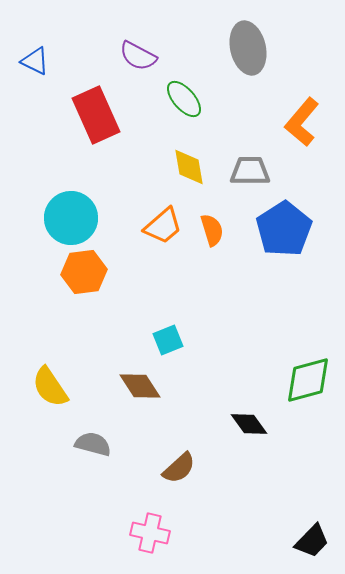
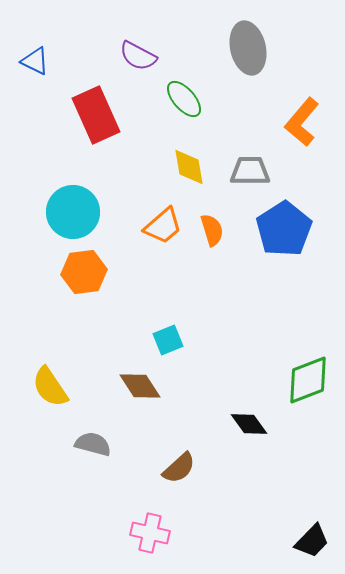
cyan circle: moved 2 px right, 6 px up
green diamond: rotated 6 degrees counterclockwise
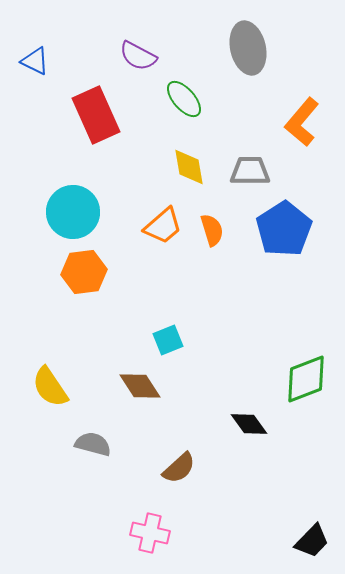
green diamond: moved 2 px left, 1 px up
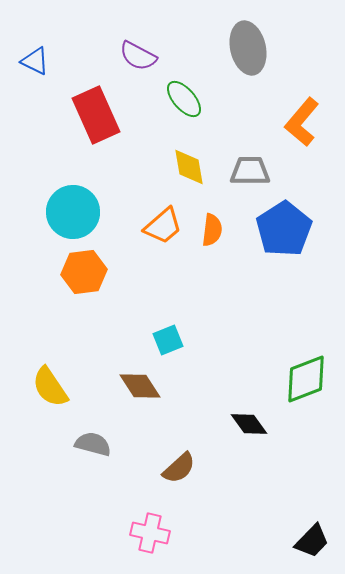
orange semicircle: rotated 24 degrees clockwise
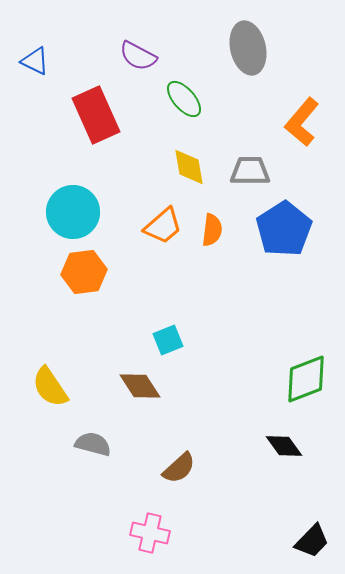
black diamond: moved 35 px right, 22 px down
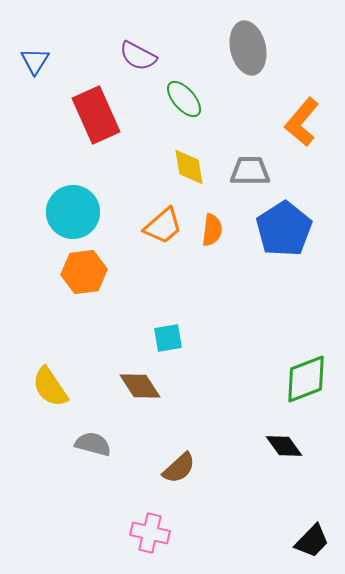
blue triangle: rotated 36 degrees clockwise
cyan square: moved 2 px up; rotated 12 degrees clockwise
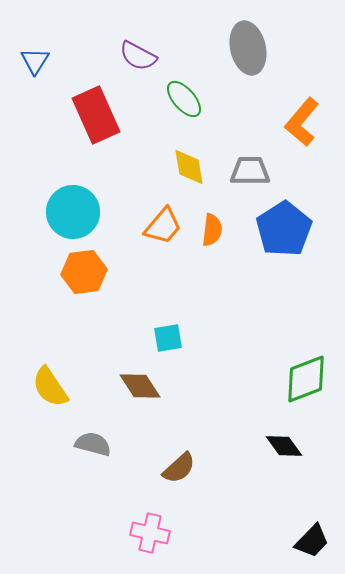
orange trapezoid: rotated 9 degrees counterclockwise
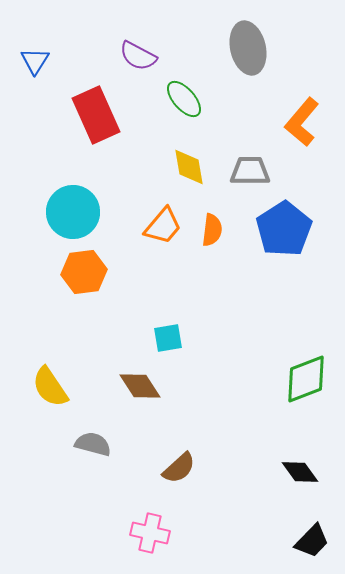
black diamond: moved 16 px right, 26 px down
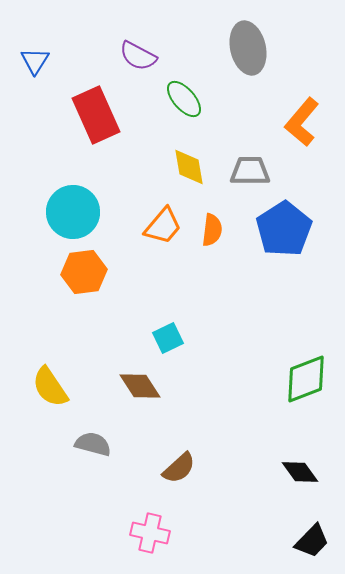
cyan square: rotated 16 degrees counterclockwise
